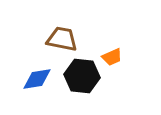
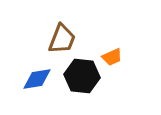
brown trapezoid: rotated 100 degrees clockwise
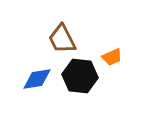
brown trapezoid: rotated 132 degrees clockwise
black hexagon: moved 2 px left
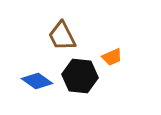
brown trapezoid: moved 3 px up
blue diamond: moved 2 px down; rotated 44 degrees clockwise
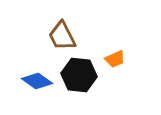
orange trapezoid: moved 3 px right, 2 px down
black hexagon: moved 1 px left, 1 px up
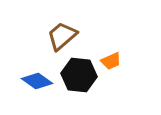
brown trapezoid: rotated 76 degrees clockwise
orange trapezoid: moved 4 px left, 2 px down
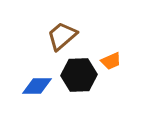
black hexagon: rotated 8 degrees counterclockwise
blue diamond: moved 5 px down; rotated 36 degrees counterclockwise
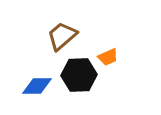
orange trapezoid: moved 3 px left, 4 px up
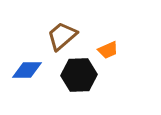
orange trapezoid: moved 7 px up
blue diamond: moved 10 px left, 16 px up
